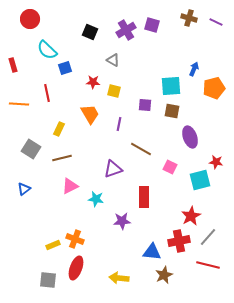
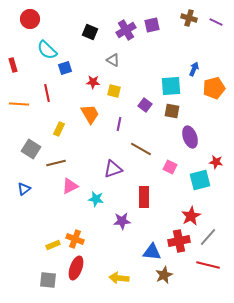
purple square at (152, 25): rotated 28 degrees counterclockwise
purple square at (145, 105): rotated 32 degrees clockwise
brown line at (62, 158): moved 6 px left, 5 px down
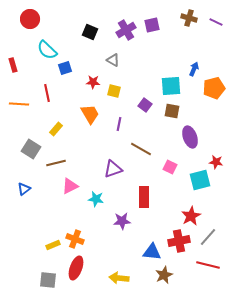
yellow rectangle at (59, 129): moved 3 px left; rotated 16 degrees clockwise
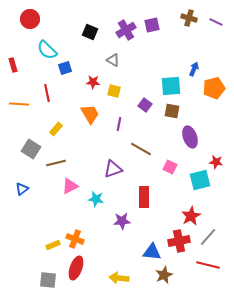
blue triangle at (24, 189): moved 2 px left
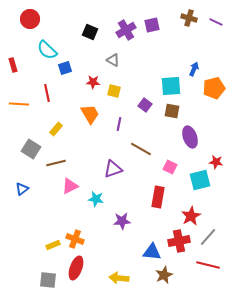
red rectangle at (144, 197): moved 14 px right; rotated 10 degrees clockwise
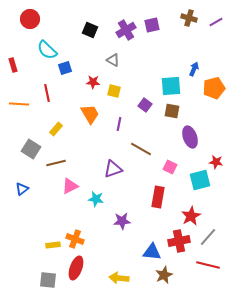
purple line at (216, 22): rotated 56 degrees counterclockwise
black square at (90, 32): moved 2 px up
yellow rectangle at (53, 245): rotated 16 degrees clockwise
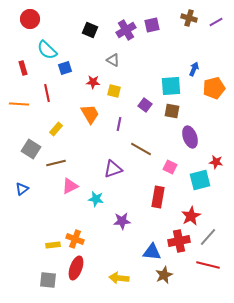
red rectangle at (13, 65): moved 10 px right, 3 px down
